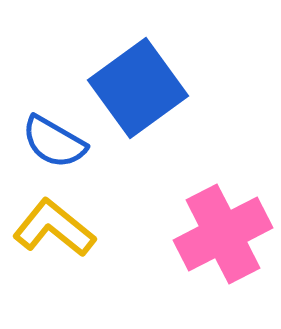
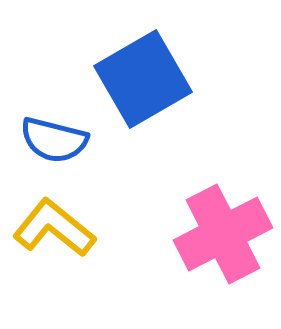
blue square: moved 5 px right, 9 px up; rotated 6 degrees clockwise
blue semicircle: moved 2 px up; rotated 16 degrees counterclockwise
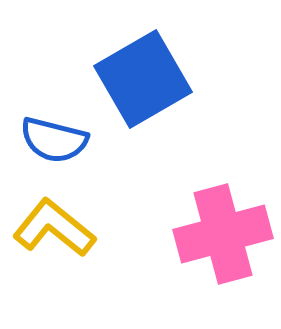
pink cross: rotated 12 degrees clockwise
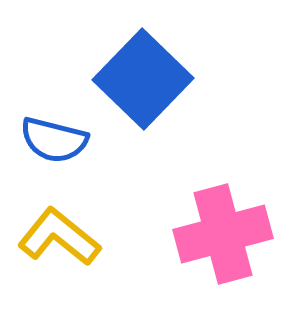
blue square: rotated 16 degrees counterclockwise
yellow L-shape: moved 5 px right, 9 px down
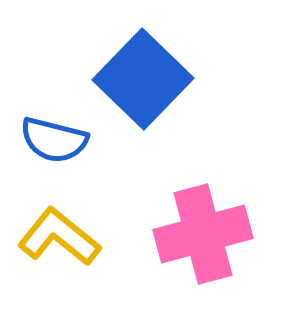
pink cross: moved 20 px left
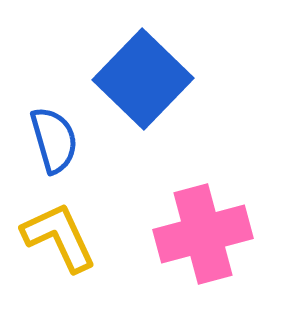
blue semicircle: rotated 120 degrees counterclockwise
yellow L-shape: rotated 26 degrees clockwise
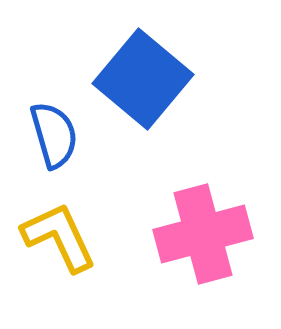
blue square: rotated 4 degrees counterclockwise
blue semicircle: moved 5 px up
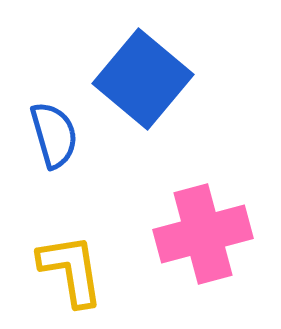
yellow L-shape: moved 12 px right, 33 px down; rotated 16 degrees clockwise
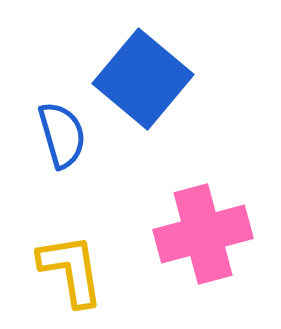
blue semicircle: moved 8 px right
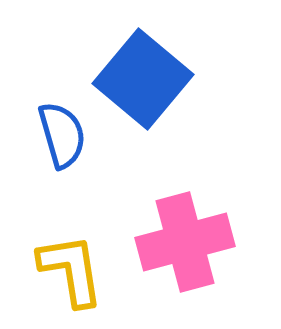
pink cross: moved 18 px left, 8 px down
